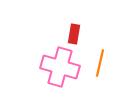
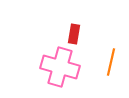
orange line: moved 11 px right, 1 px up
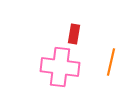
pink cross: rotated 9 degrees counterclockwise
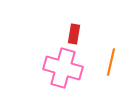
pink cross: moved 3 px right, 1 px down; rotated 9 degrees clockwise
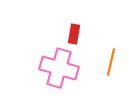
pink cross: moved 4 px left
